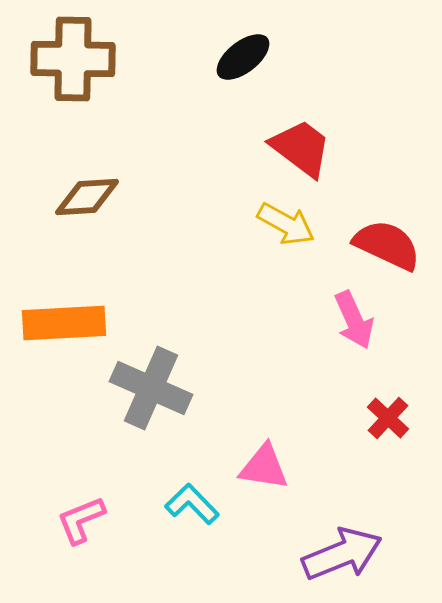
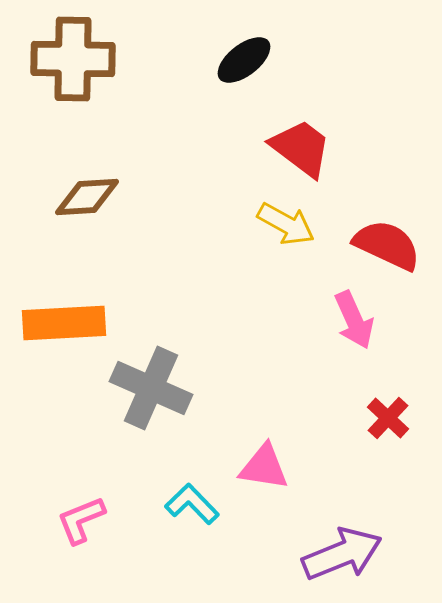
black ellipse: moved 1 px right, 3 px down
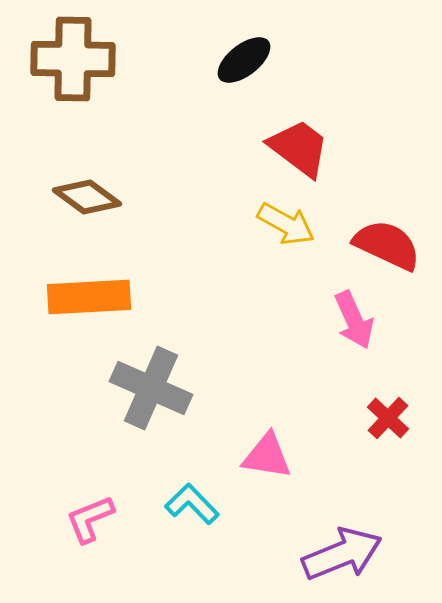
red trapezoid: moved 2 px left
brown diamond: rotated 40 degrees clockwise
orange rectangle: moved 25 px right, 26 px up
pink triangle: moved 3 px right, 11 px up
pink L-shape: moved 9 px right, 1 px up
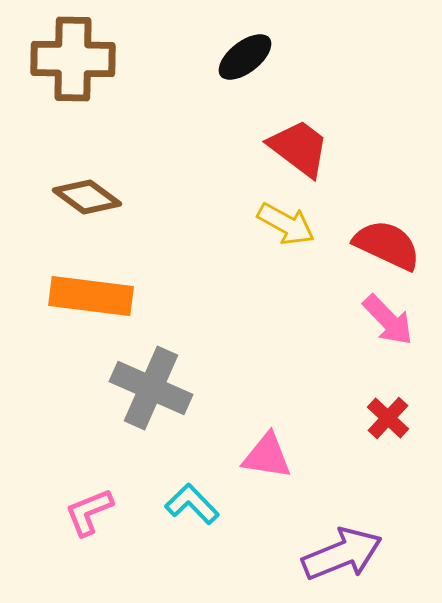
black ellipse: moved 1 px right, 3 px up
orange rectangle: moved 2 px right, 1 px up; rotated 10 degrees clockwise
pink arrow: moved 34 px right; rotated 20 degrees counterclockwise
pink L-shape: moved 1 px left, 7 px up
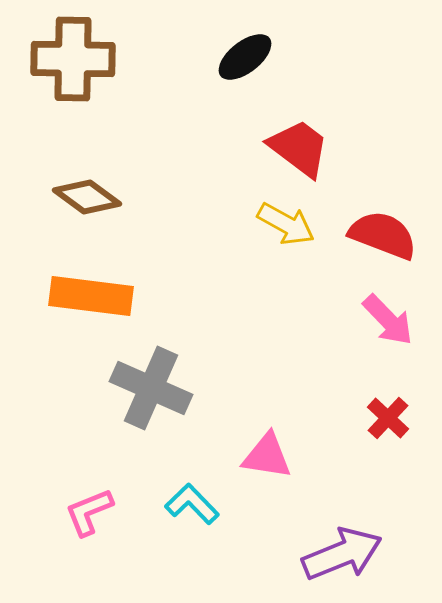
red semicircle: moved 4 px left, 10 px up; rotated 4 degrees counterclockwise
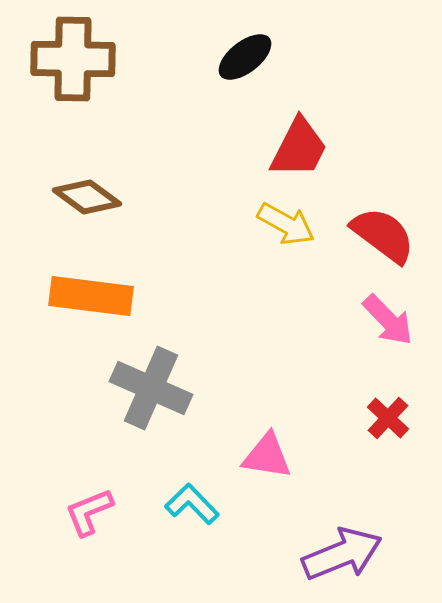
red trapezoid: rotated 80 degrees clockwise
red semicircle: rotated 16 degrees clockwise
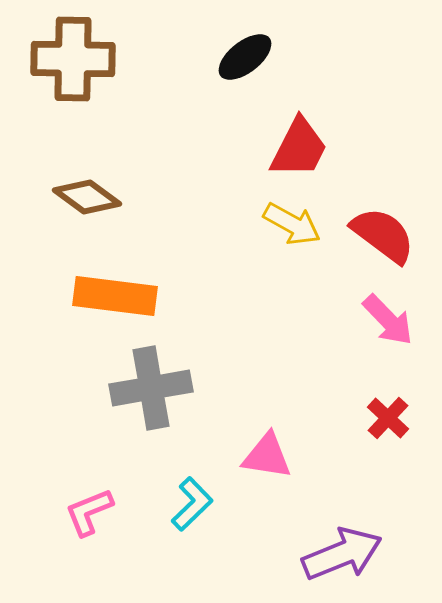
yellow arrow: moved 6 px right
orange rectangle: moved 24 px right
gray cross: rotated 34 degrees counterclockwise
cyan L-shape: rotated 90 degrees clockwise
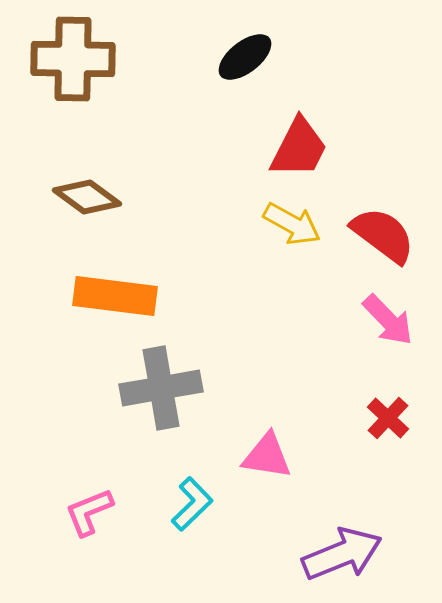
gray cross: moved 10 px right
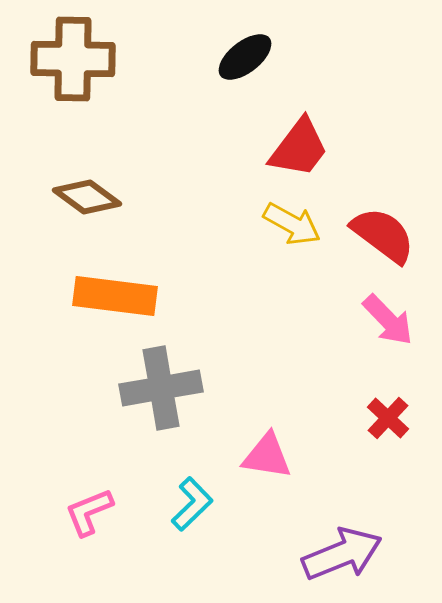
red trapezoid: rotated 10 degrees clockwise
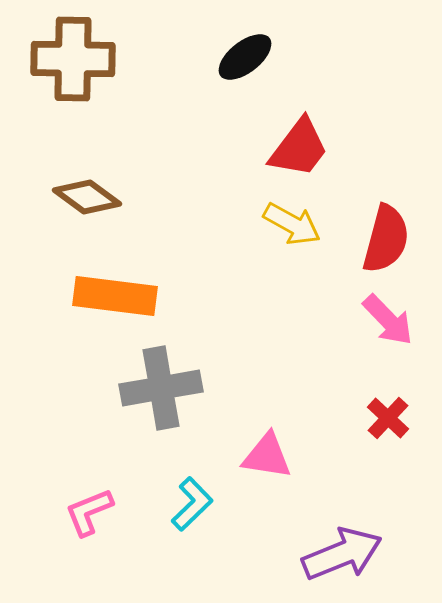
red semicircle: moved 3 px right, 4 px down; rotated 68 degrees clockwise
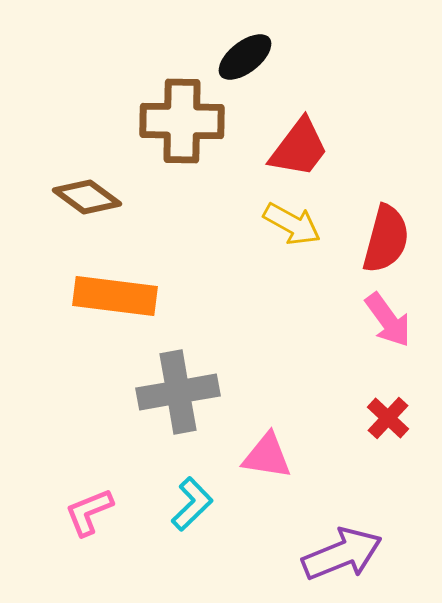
brown cross: moved 109 px right, 62 px down
pink arrow: rotated 8 degrees clockwise
gray cross: moved 17 px right, 4 px down
